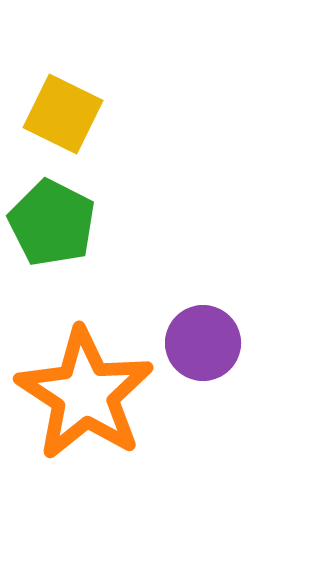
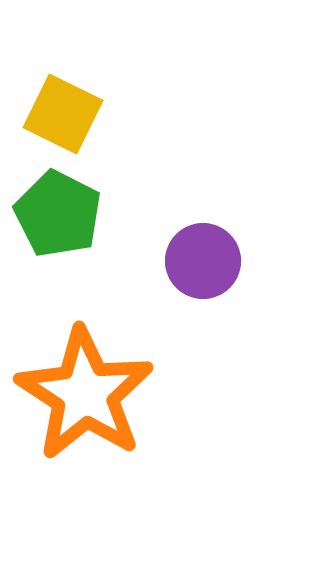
green pentagon: moved 6 px right, 9 px up
purple circle: moved 82 px up
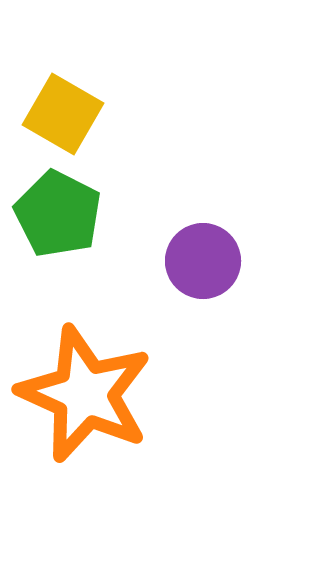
yellow square: rotated 4 degrees clockwise
orange star: rotated 9 degrees counterclockwise
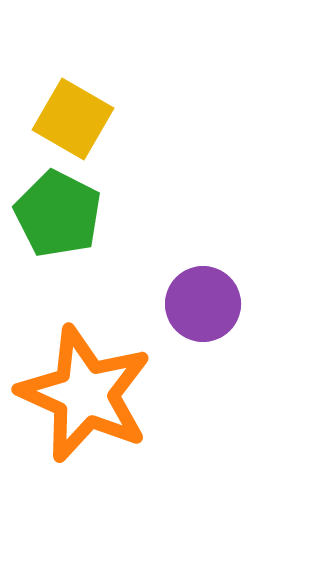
yellow square: moved 10 px right, 5 px down
purple circle: moved 43 px down
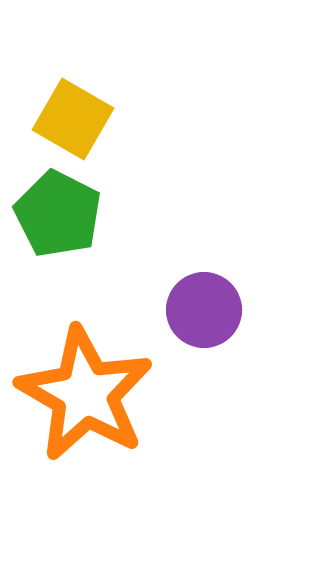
purple circle: moved 1 px right, 6 px down
orange star: rotated 6 degrees clockwise
